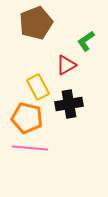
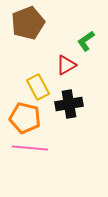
brown pentagon: moved 8 px left
orange pentagon: moved 2 px left
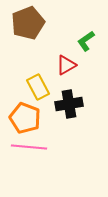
orange pentagon: rotated 8 degrees clockwise
pink line: moved 1 px left, 1 px up
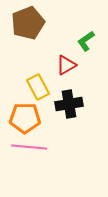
orange pentagon: rotated 20 degrees counterclockwise
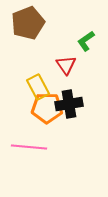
red triangle: rotated 35 degrees counterclockwise
orange pentagon: moved 22 px right, 10 px up
